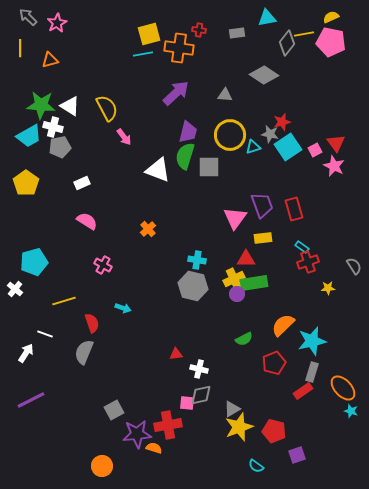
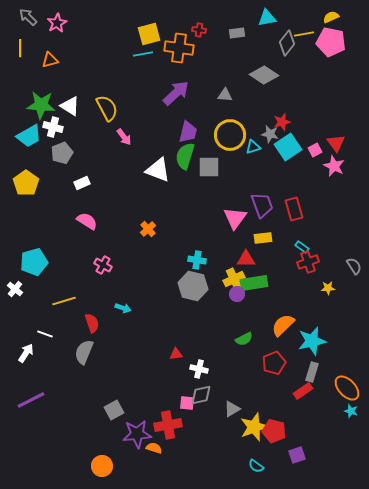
gray pentagon at (60, 147): moved 2 px right, 6 px down; rotated 10 degrees counterclockwise
orange ellipse at (343, 388): moved 4 px right
yellow star at (239, 427): moved 15 px right
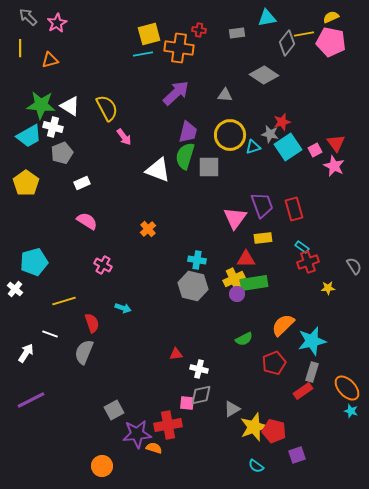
white line at (45, 334): moved 5 px right
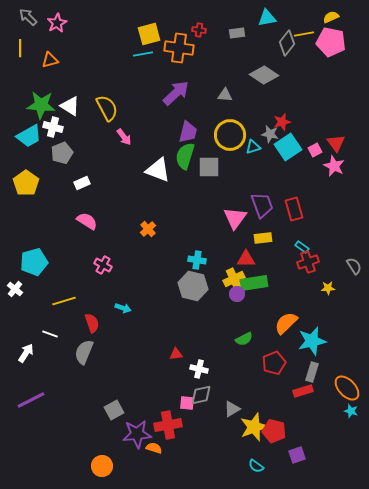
orange semicircle at (283, 325): moved 3 px right, 2 px up
red rectangle at (303, 391): rotated 18 degrees clockwise
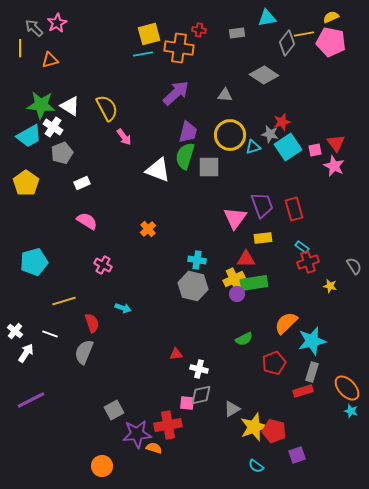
gray arrow at (28, 17): moved 6 px right, 11 px down
white cross at (53, 127): rotated 18 degrees clockwise
pink square at (315, 150): rotated 16 degrees clockwise
yellow star at (328, 288): moved 2 px right, 2 px up; rotated 16 degrees clockwise
white cross at (15, 289): moved 42 px down
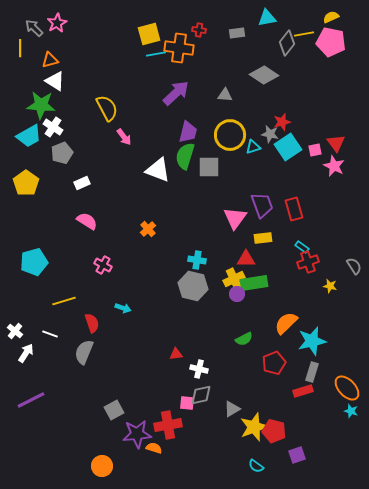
cyan line at (143, 54): moved 13 px right
white triangle at (70, 106): moved 15 px left, 25 px up
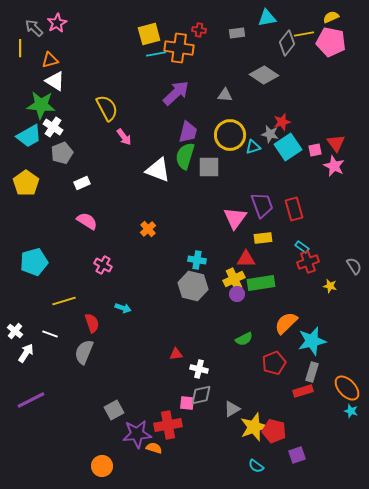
green rectangle at (254, 283): moved 7 px right
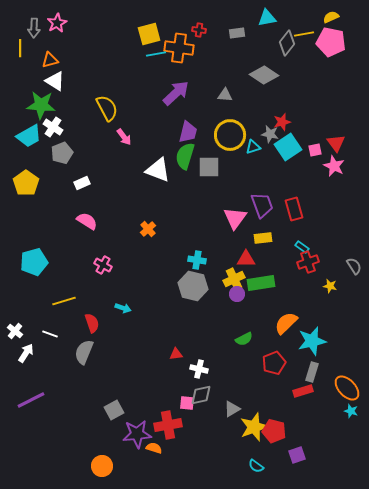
gray arrow at (34, 28): rotated 132 degrees counterclockwise
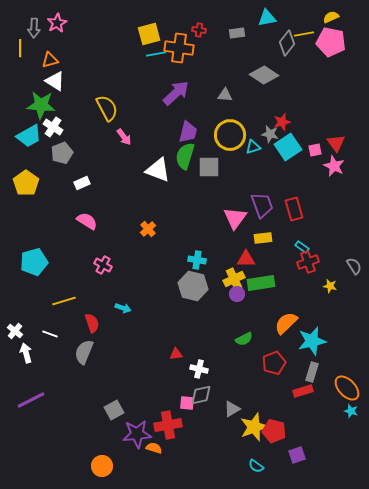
white arrow at (26, 353): rotated 48 degrees counterclockwise
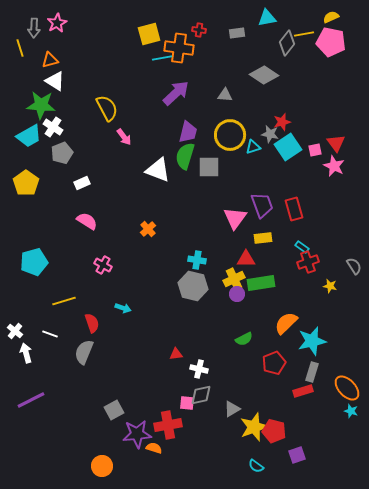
yellow line at (20, 48): rotated 18 degrees counterclockwise
cyan line at (156, 54): moved 6 px right, 4 px down
